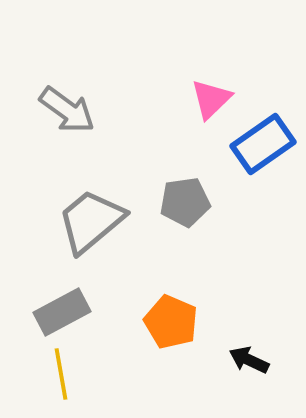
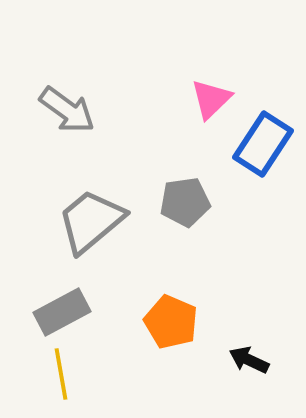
blue rectangle: rotated 22 degrees counterclockwise
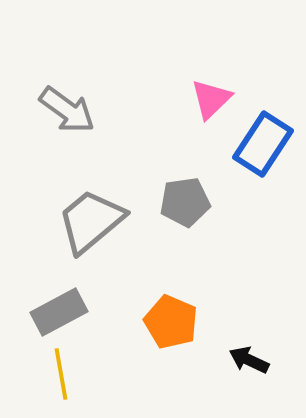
gray rectangle: moved 3 px left
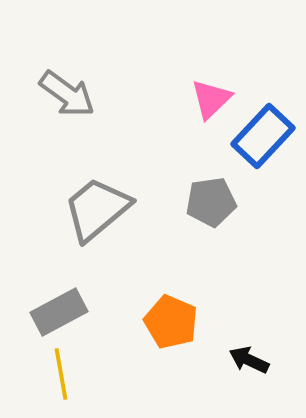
gray arrow: moved 16 px up
blue rectangle: moved 8 px up; rotated 10 degrees clockwise
gray pentagon: moved 26 px right
gray trapezoid: moved 6 px right, 12 px up
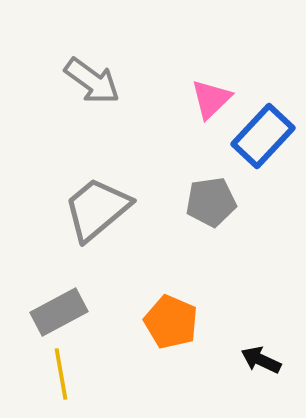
gray arrow: moved 25 px right, 13 px up
black arrow: moved 12 px right
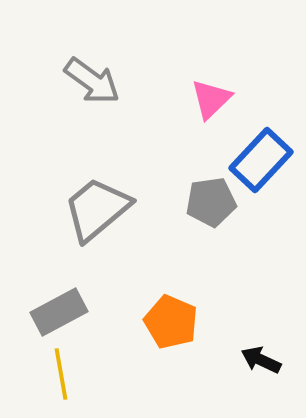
blue rectangle: moved 2 px left, 24 px down
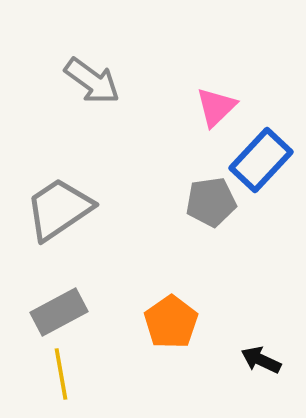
pink triangle: moved 5 px right, 8 px down
gray trapezoid: moved 38 px left; rotated 6 degrees clockwise
orange pentagon: rotated 14 degrees clockwise
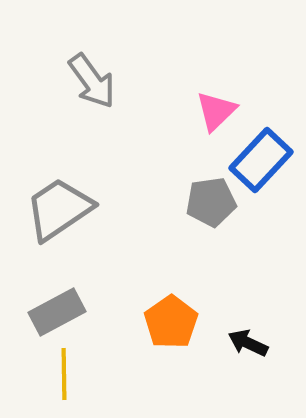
gray arrow: rotated 18 degrees clockwise
pink triangle: moved 4 px down
gray rectangle: moved 2 px left
black arrow: moved 13 px left, 17 px up
yellow line: moved 3 px right; rotated 9 degrees clockwise
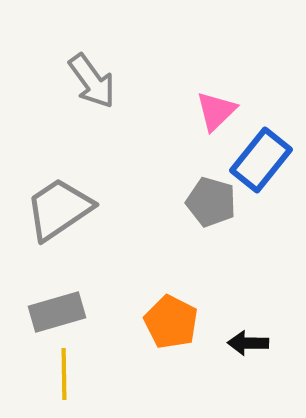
blue rectangle: rotated 4 degrees counterclockwise
gray pentagon: rotated 24 degrees clockwise
gray rectangle: rotated 12 degrees clockwise
orange pentagon: rotated 10 degrees counterclockwise
black arrow: rotated 24 degrees counterclockwise
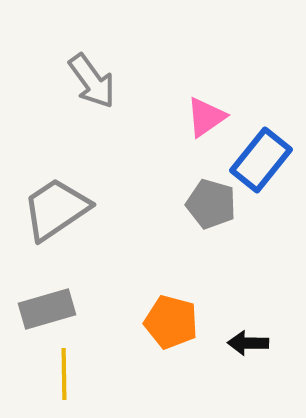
pink triangle: moved 10 px left, 6 px down; rotated 9 degrees clockwise
gray pentagon: moved 2 px down
gray trapezoid: moved 3 px left
gray rectangle: moved 10 px left, 3 px up
orange pentagon: rotated 12 degrees counterclockwise
